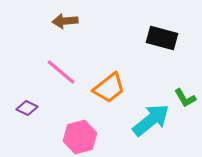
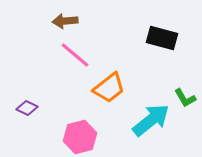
pink line: moved 14 px right, 17 px up
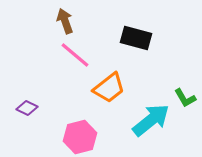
brown arrow: rotated 75 degrees clockwise
black rectangle: moved 26 px left
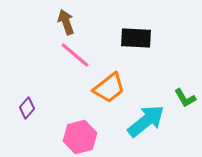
brown arrow: moved 1 px right, 1 px down
black rectangle: rotated 12 degrees counterclockwise
purple diamond: rotated 75 degrees counterclockwise
cyan arrow: moved 5 px left, 1 px down
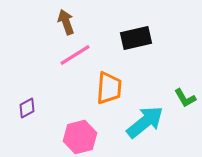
black rectangle: rotated 16 degrees counterclockwise
pink line: rotated 72 degrees counterclockwise
orange trapezoid: rotated 48 degrees counterclockwise
purple diamond: rotated 20 degrees clockwise
cyan arrow: moved 1 px left, 1 px down
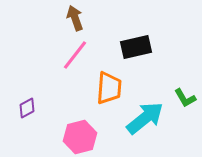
brown arrow: moved 9 px right, 4 px up
black rectangle: moved 9 px down
pink line: rotated 20 degrees counterclockwise
cyan arrow: moved 4 px up
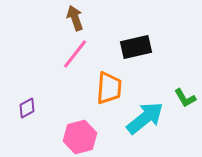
pink line: moved 1 px up
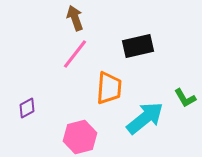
black rectangle: moved 2 px right, 1 px up
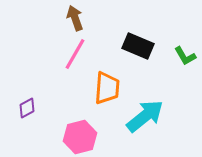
black rectangle: rotated 36 degrees clockwise
pink line: rotated 8 degrees counterclockwise
orange trapezoid: moved 2 px left
green L-shape: moved 42 px up
cyan arrow: moved 2 px up
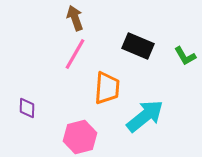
purple diamond: rotated 60 degrees counterclockwise
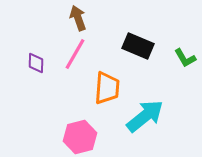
brown arrow: moved 3 px right
green L-shape: moved 2 px down
purple diamond: moved 9 px right, 45 px up
